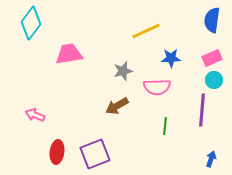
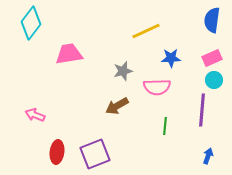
blue arrow: moved 3 px left, 3 px up
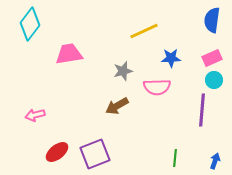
cyan diamond: moved 1 px left, 1 px down
yellow line: moved 2 px left
pink arrow: rotated 36 degrees counterclockwise
green line: moved 10 px right, 32 px down
red ellipse: rotated 45 degrees clockwise
blue arrow: moved 7 px right, 5 px down
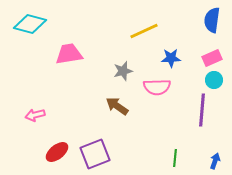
cyan diamond: rotated 68 degrees clockwise
brown arrow: rotated 65 degrees clockwise
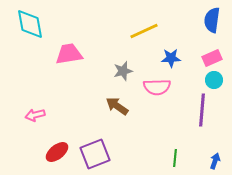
cyan diamond: rotated 64 degrees clockwise
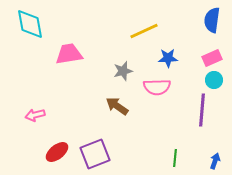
blue star: moved 3 px left
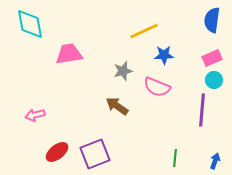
blue star: moved 4 px left, 3 px up
pink semicircle: rotated 24 degrees clockwise
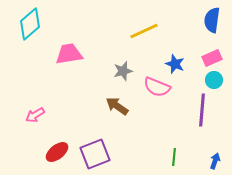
cyan diamond: rotated 60 degrees clockwise
blue star: moved 11 px right, 9 px down; rotated 24 degrees clockwise
pink arrow: rotated 18 degrees counterclockwise
green line: moved 1 px left, 1 px up
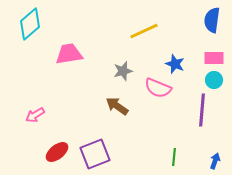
pink rectangle: moved 2 px right; rotated 24 degrees clockwise
pink semicircle: moved 1 px right, 1 px down
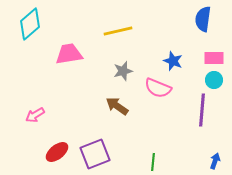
blue semicircle: moved 9 px left, 1 px up
yellow line: moved 26 px left; rotated 12 degrees clockwise
blue star: moved 2 px left, 3 px up
green line: moved 21 px left, 5 px down
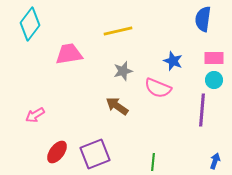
cyan diamond: rotated 12 degrees counterclockwise
red ellipse: rotated 15 degrees counterclockwise
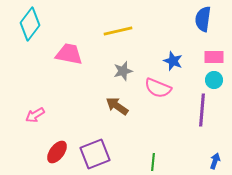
pink trapezoid: rotated 20 degrees clockwise
pink rectangle: moved 1 px up
